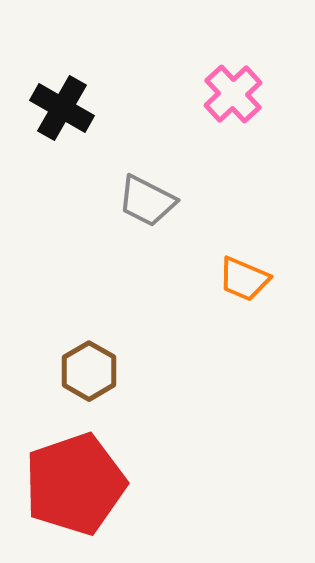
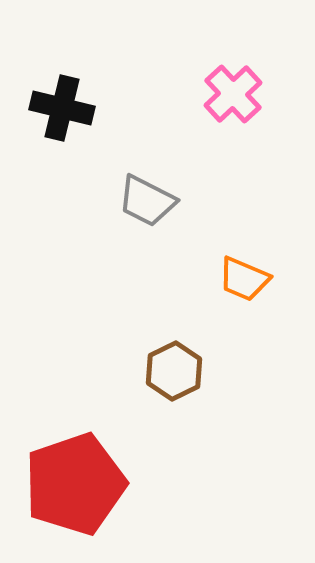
black cross: rotated 16 degrees counterclockwise
brown hexagon: moved 85 px right; rotated 4 degrees clockwise
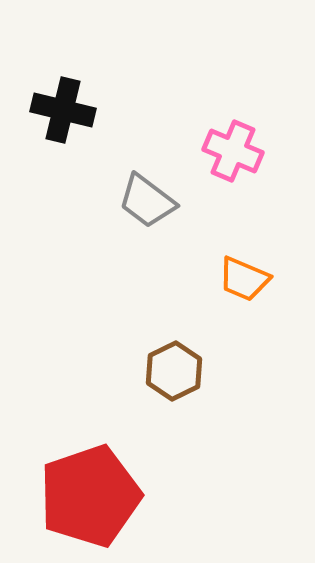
pink cross: moved 57 px down; rotated 24 degrees counterclockwise
black cross: moved 1 px right, 2 px down
gray trapezoid: rotated 10 degrees clockwise
red pentagon: moved 15 px right, 12 px down
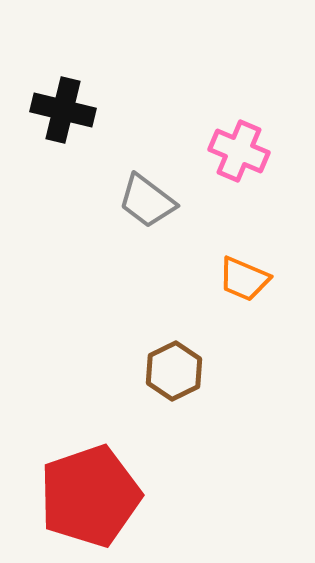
pink cross: moved 6 px right
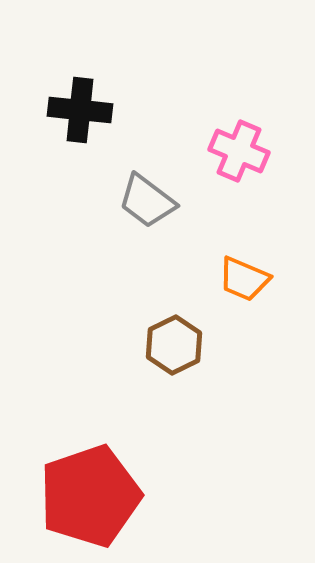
black cross: moved 17 px right; rotated 8 degrees counterclockwise
brown hexagon: moved 26 px up
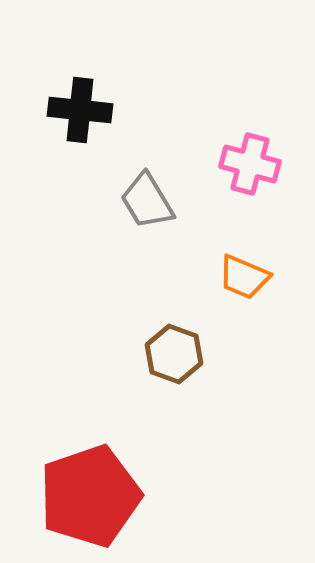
pink cross: moved 11 px right, 13 px down; rotated 8 degrees counterclockwise
gray trapezoid: rotated 22 degrees clockwise
orange trapezoid: moved 2 px up
brown hexagon: moved 9 px down; rotated 14 degrees counterclockwise
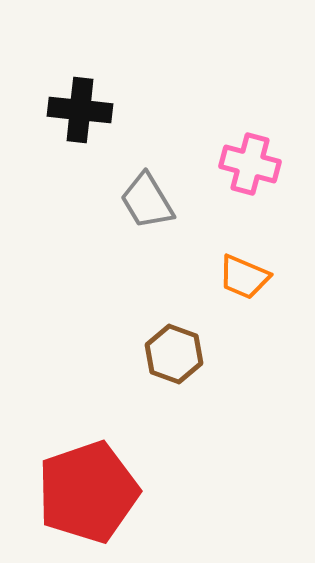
red pentagon: moved 2 px left, 4 px up
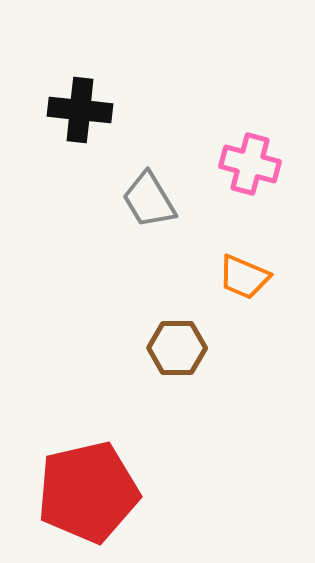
gray trapezoid: moved 2 px right, 1 px up
brown hexagon: moved 3 px right, 6 px up; rotated 20 degrees counterclockwise
red pentagon: rotated 6 degrees clockwise
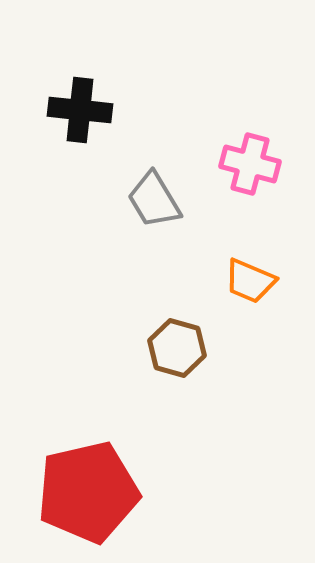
gray trapezoid: moved 5 px right
orange trapezoid: moved 6 px right, 4 px down
brown hexagon: rotated 16 degrees clockwise
